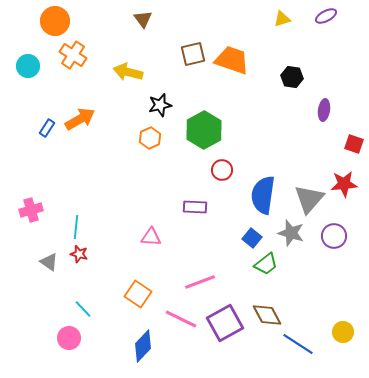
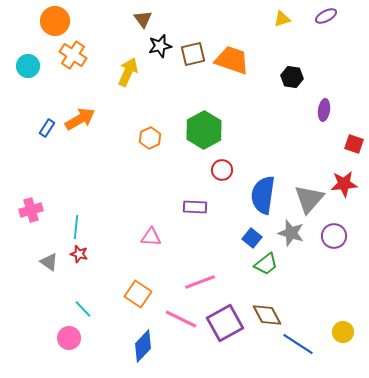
yellow arrow at (128, 72): rotated 100 degrees clockwise
black star at (160, 105): moved 59 px up
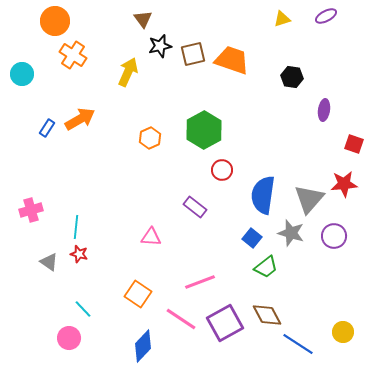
cyan circle at (28, 66): moved 6 px left, 8 px down
purple rectangle at (195, 207): rotated 35 degrees clockwise
green trapezoid at (266, 264): moved 3 px down
pink line at (181, 319): rotated 8 degrees clockwise
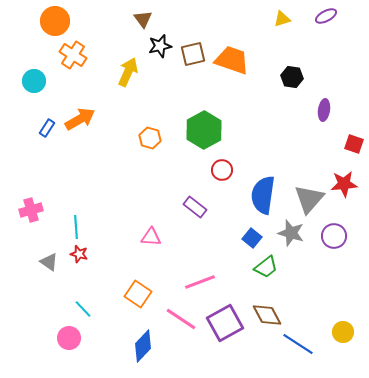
cyan circle at (22, 74): moved 12 px right, 7 px down
orange hexagon at (150, 138): rotated 20 degrees counterclockwise
cyan line at (76, 227): rotated 10 degrees counterclockwise
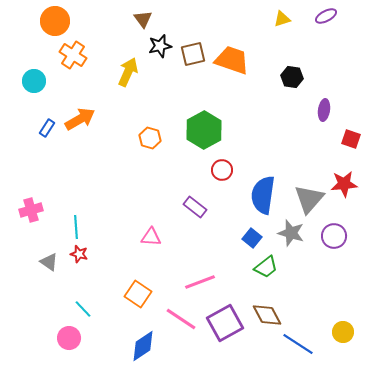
red square at (354, 144): moved 3 px left, 5 px up
blue diamond at (143, 346): rotated 12 degrees clockwise
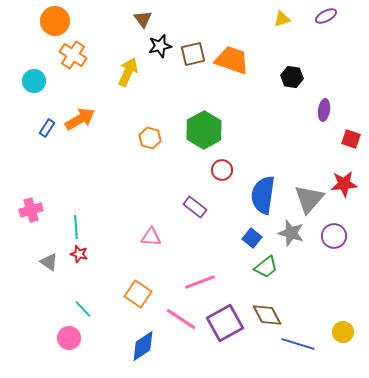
blue line at (298, 344): rotated 16 degrees counterclockwise
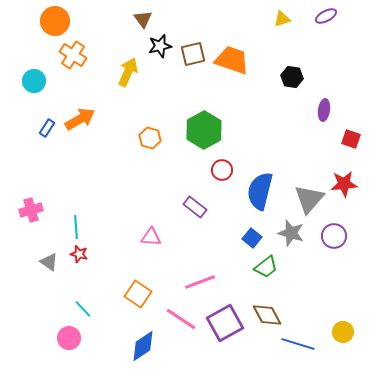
blue semicircle at (263, 195): moved 3 px left, 4 px up; rotated 6 degrees clockwise
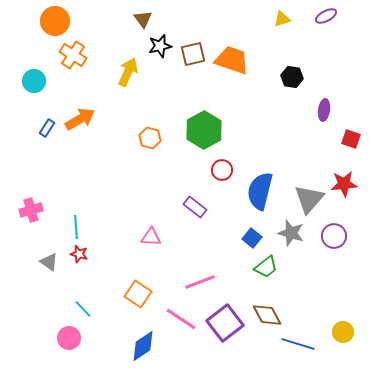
purple square at (225, 323): rotated 9 degrees counterclockwise
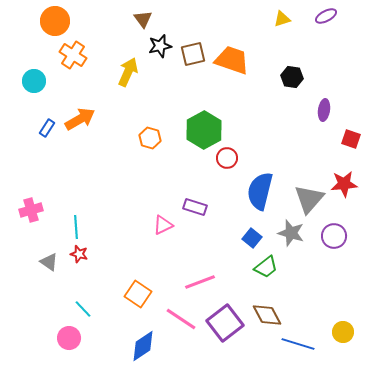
red circle at (222, 170): moved 5 px right, 12 px up
purple rectangle at (195, 207): rotated 20 degrees counterclockwise
pink triangle at (151, 237): moved 12 px right, 12 px up; rotated 30 degrees counterclockwise
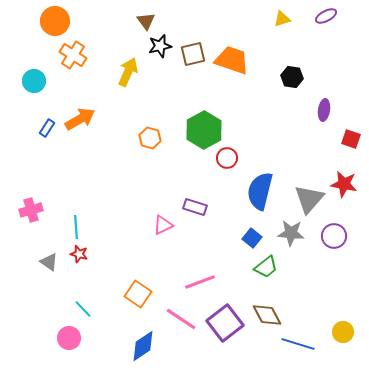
brown triangle at (143, 19): moved 3 px right, 2 px down
red star at (344, 184): rotated 16 degrees clockwise
gray star at (291, 233): rotated 12 degrees counterclockwise
